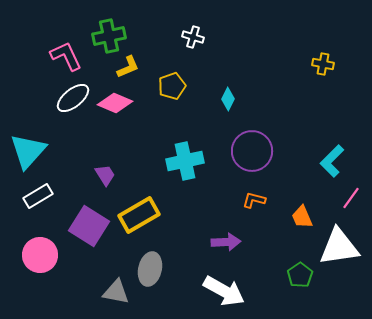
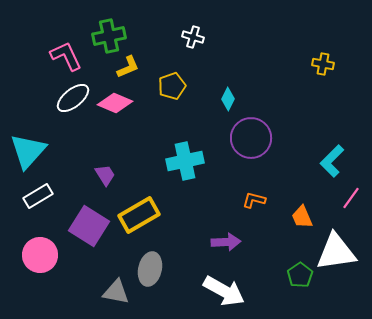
purple circle: moved 1 px left, 13 px up
white triangle: moved 3 px left, 5 px down
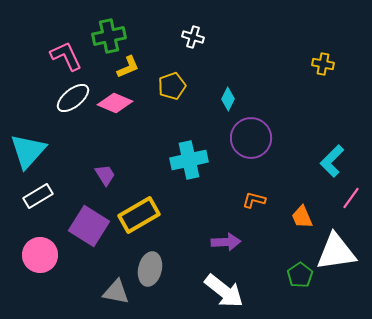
cyan cross: moved 4 px right, 1 px up
white arrow: rotated 9 degrees clockwise
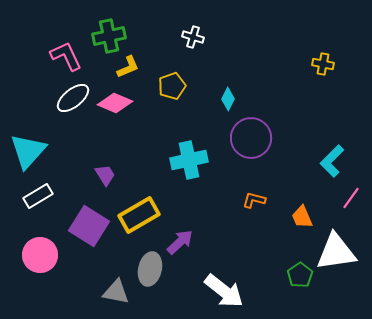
purple arrow: moved 46 px left; rotated 40 degrees counterclockwise
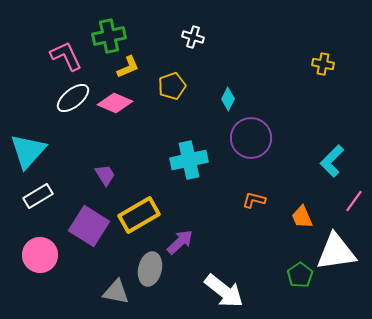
pink line: moved 3 px right, 3 px down
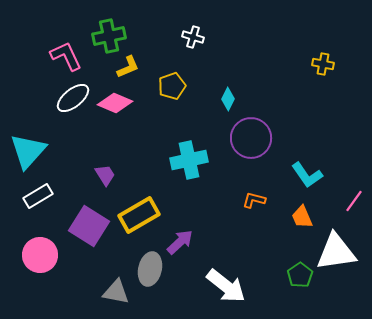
cyan L-shape: moved 25 px left, 14 px down; rotated 80 degrees counterclockwise
white arrow: moved 2 px right, 5 px up
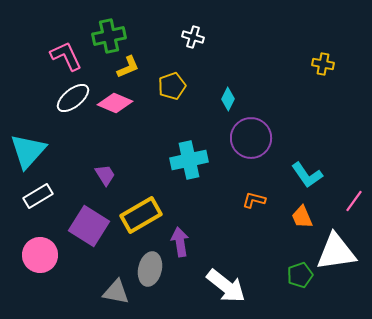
yellow rectangle: moved 2 px right
purple arrow: rotated 56 degrees counterclockwise
green pentagon: rotated 15 degrees clockwise
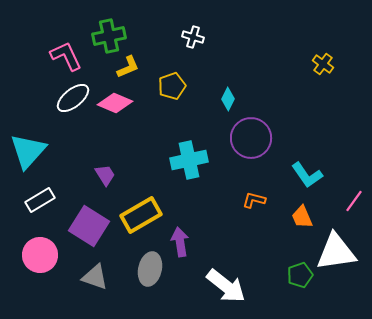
yellow cross: rotated 25 degrees clockwise
white rectangle: moved 2 px right, 4 px down
gray triangle: moved 21 px left, 15 px up; rotated 8 degrees clockwise
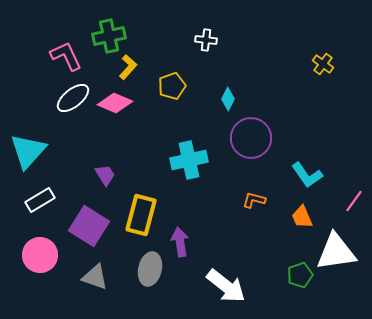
white cross: moved 13 px right, 3 px down; rotated 10 degrees counterclockwise
yellow L-shape: rotated 25 degrees counterclockwise
yellow rectangle: rotated 45 degrees counterclockwise
